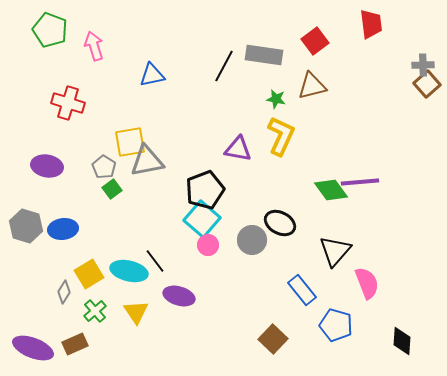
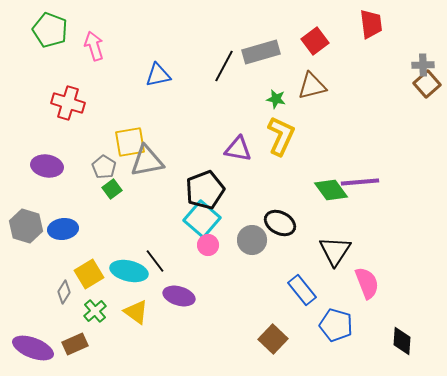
gray rectangle at (264, 55): moved 3 px left, 3 px up; rotated 24 degrees counterclockwise
blue triangle at (152, 75): moved 6 px right
black triangle at (335, 251): rotated 8 degrees counterclockwise
yellow triangle at (136, 312): rotated 20 degrees counterclockwise
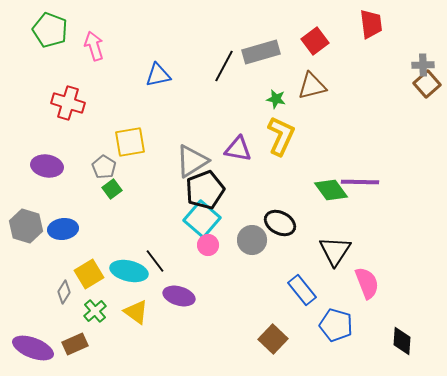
gray triangle at (147, 161): moved 45 px right; rotated 21 degrees counterclockwise
purple line at (360, 182): rotated 6 degrees clockwise
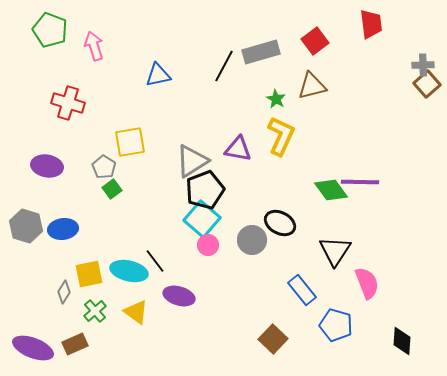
green star at (276, 99): rotated 18 degrees clockwise
yellow square at (89, 274): rotated 20 degrees clockwise
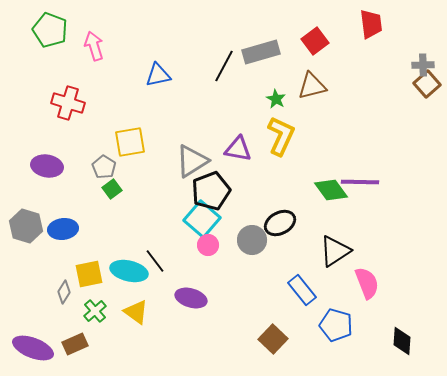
black pentagon at (205, 190): moved 6 px right, 1 px down
black ellipse at (280, 223): rotated 56 degrees counterclockwise
black triangle at (335, 251): rotated 24 degrees clockwise
purple ellipse at (179, 296): moved 12 px right, 2 px down
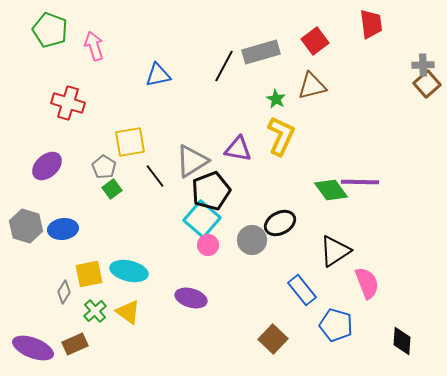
purple ellipse at (47, 166): rotated 52 degrees counterclockwise
black line at (155, 261): moved 85 px up
yellow triangle at (136, 312): moved 8 px left
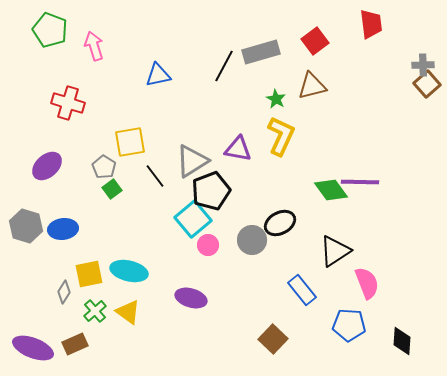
cyan square at (202, 219): moved 9 px left; rotated 9 degrees clockwise
blue pentagon at (336, 325): moved 13 px right; rotated 12 degrees counterclockwise
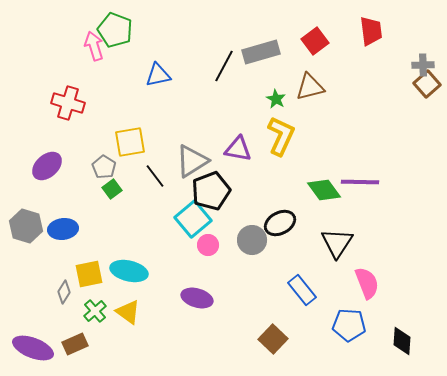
red trapezoid at (371, 24): moved 7 px down
green pentagon at (50, 30): moved 65 px right
brown triangle at (312, 86): moved 2 px left, 1 px down
green diamond at (331, 190): moved 7 px left
black triangle at (335, 251): moved 2 px right, 8 px up; rotated 24 degrees counterclockwise
purple ellipse at (191, 298): moved 6 px right
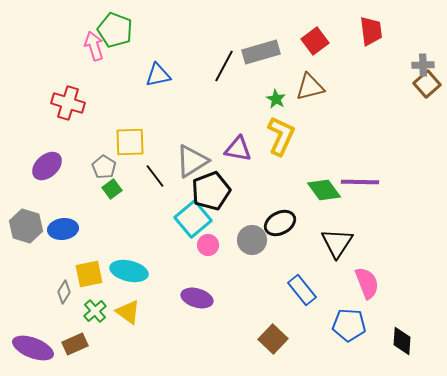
yellow square at (130, 142): rotated 8 degrees clockwise
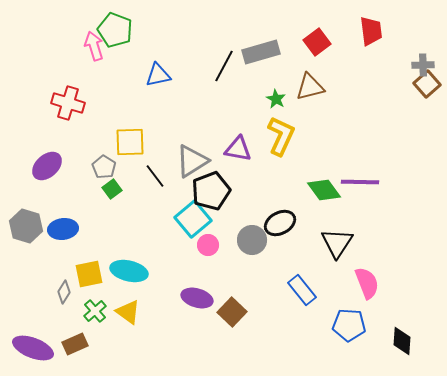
red square at (315, 41): moved 2 px right, 1 px down
brown square at (273, 339): moved 41 px left, 27 px up
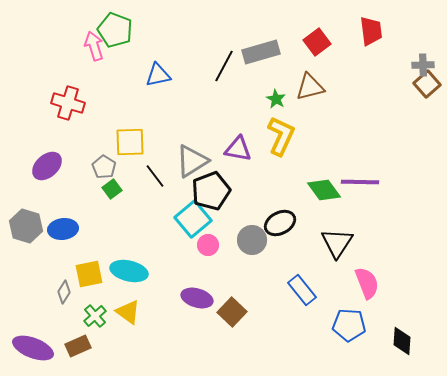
green cross at (95, 311): moved 5 px down
brown rectangle at (75, 344): moved 3 px right, 2 px down
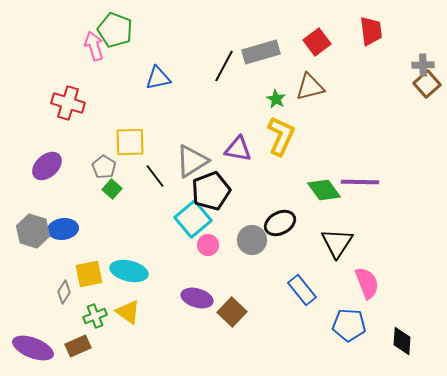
blue triangle at (158, 75): moved 3 px down
green square at (112, 189): rotated 12 degrees counterclockwise
gray hexagon at (26, 226): moved 7 px right, 5 px down
green cross at (95, 316): rotated 20 degrees clockwise
